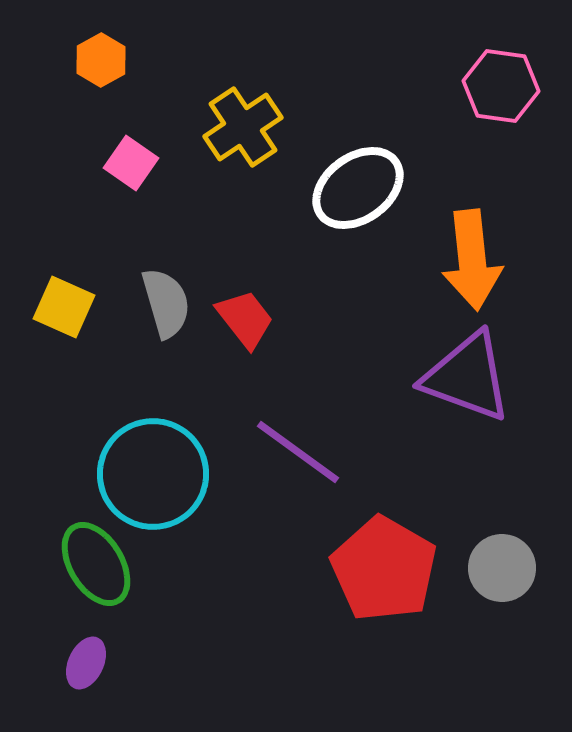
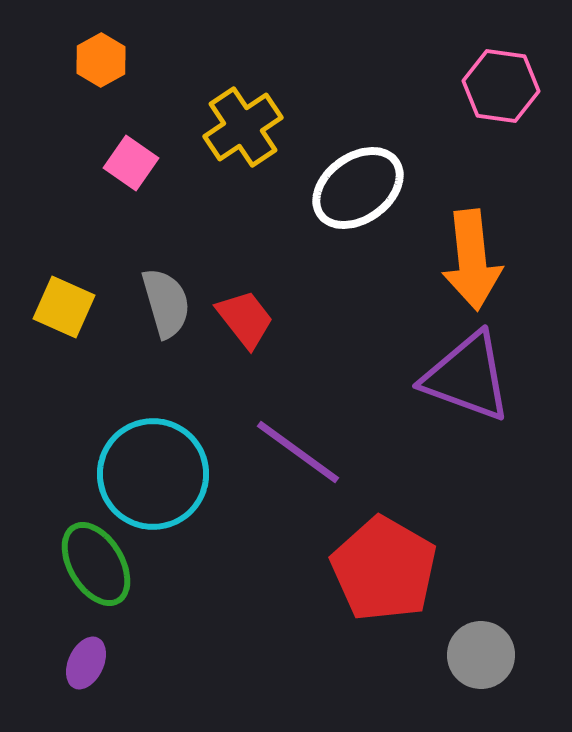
gray circle: moved 21 px left, 87 px down
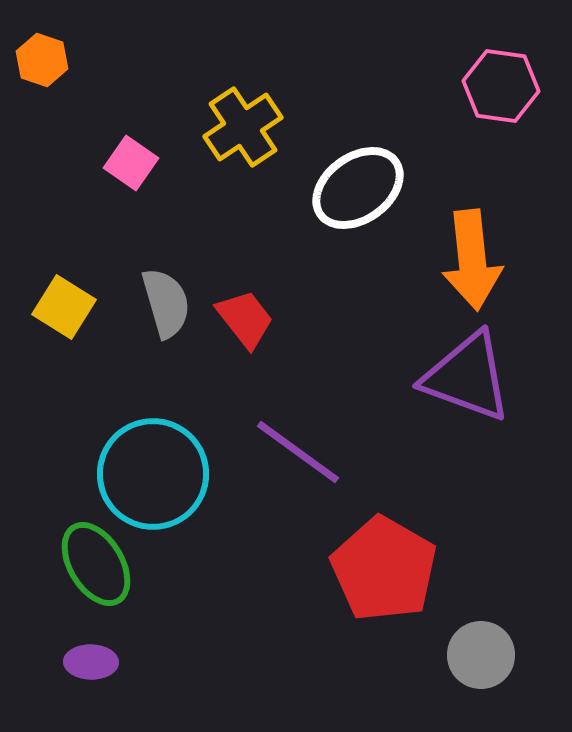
orange hexagon: moved 59 px left; rotated 12 degrees counterclockwise
yellow square: rotated 8 degrees clockwise
purple ellipse: moved 5 px right, 1 px up; rotated 66 degrees clockwise
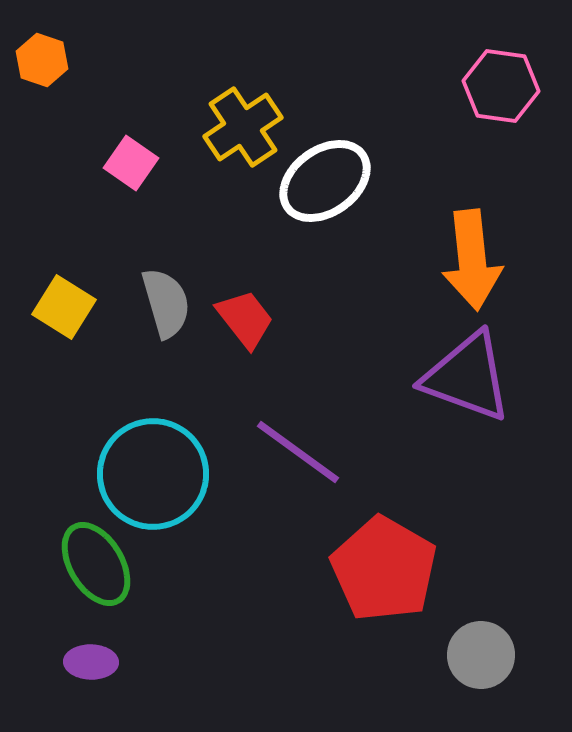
white ellipse: moved 33 px left, 7 px up
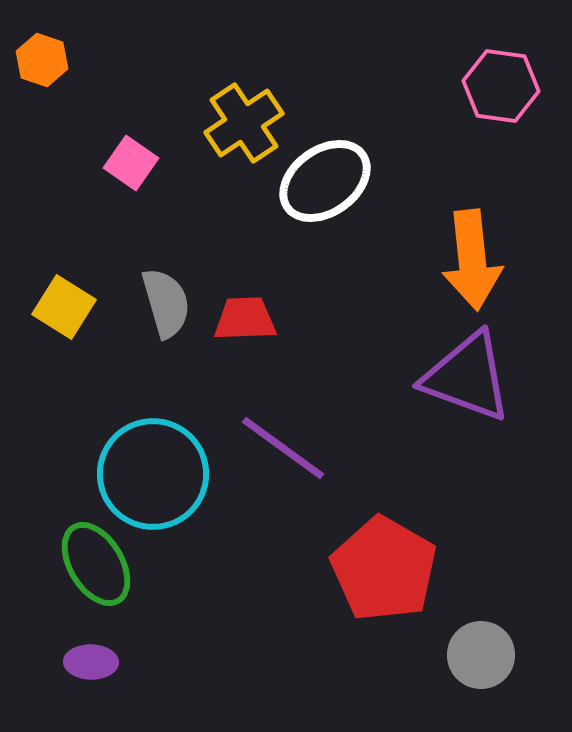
yellow cross: moved 1 px right, 4 px up
red trapezoid: rotated 54 degrees counterclockwise
purple line: moved 15 px left, 4 px up
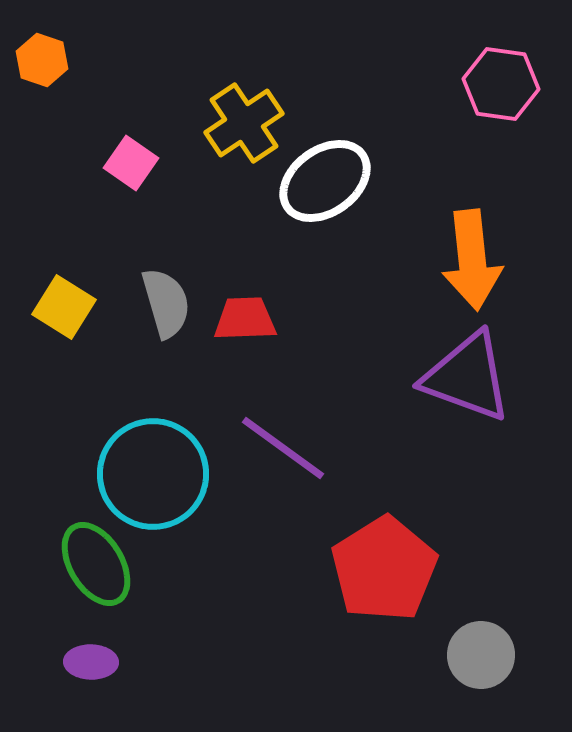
pink hexagon: moved 2 px up
red pentagon: rotated 10 degrees clockwise
